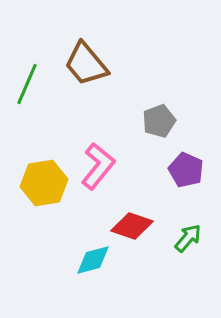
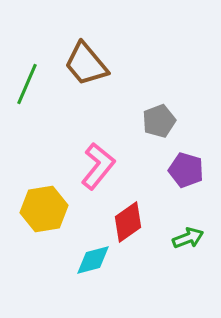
purple pentagon: rotated 8 degrees counterclockwise
yellow hexagon: moved 26 px down
red diamond: moved 4 px left, 4 px up; rotated 54 degrees counterclockwise
green arrow: rotated 28 degrees clockwise
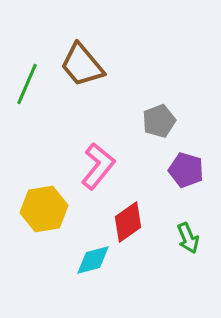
brown trapezoid: moved 4 px left, 1 px down
green arrow: rotated 88 degrees clockwise
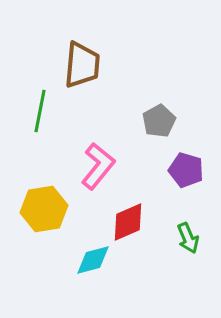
brown trapezoid: rotated 135 degrees counterclockwise
green line: moved 13 px right, 27 px down; rotated 12 degrees counterclockwise
gray pentagon: rotated 8 degrees counterclockwise
red diamond: rotated 12 degrees clockwise
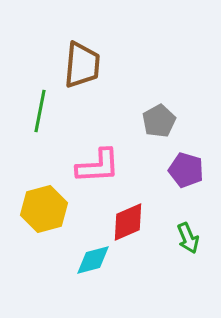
pink L-shape: rotated 48 degrees clockwise
yellow hexagon: rotated 6 degrees counterclockwise
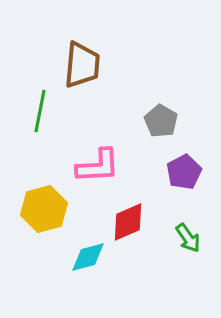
gray pentagon: moved 2 px right; rotated 12 degrees counterclockwise
purple pentagon: moved 2 px left, 2 px down; rotated 28 degrees clockwise
green arrow: rotated 12 degrees counterclockwise
cyan diamond: moved 5 px left, 3 px up
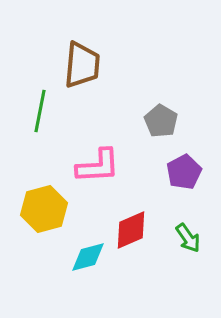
red diamond: moved 3 px right, 8 px down
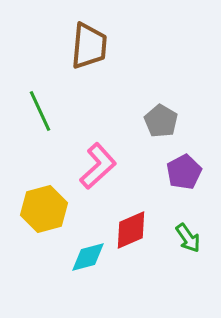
brown trapezoid: moved 7 px right, 19 px up
green line: rotated 36 degrees counterclockwise
pink L-shape: rotated 39 degrees counterclockwise
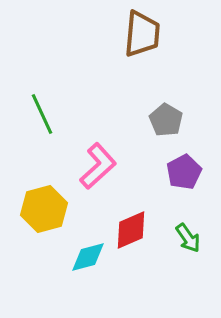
brown trapezoid: moved 53 px right, 12 px up
green line: moved 2 px right, 3 px down
gray pentagon: moved 5 px right, 1 px up
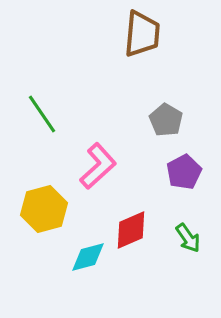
green line: rotated 9 degrees counterclockwise
